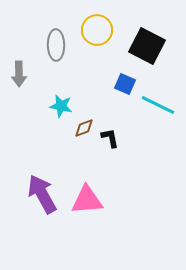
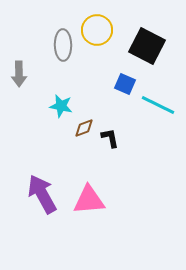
gray ellipse: moved 7 px right
pink triangle: moved 2 px right
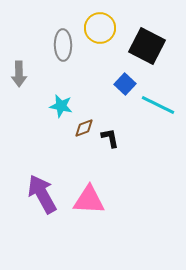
yellow circle: moved 3 px right, 2 px up
blue square: rotated 20 degrees clockwise
pink triangle: rotated 8 degrees clockwise
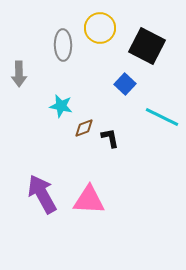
cyan line: moved 4 px right, 12 px down
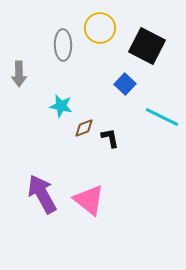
pink triangle: rotated 36 degrees clockwise
